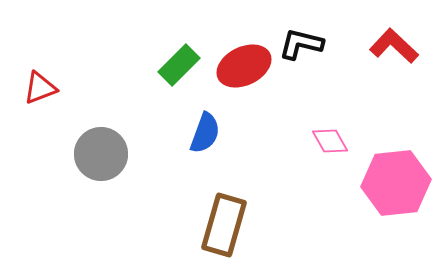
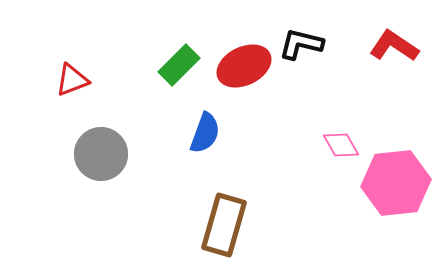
red L-shape: rotated 9 degrees counterclockwise
red triangle: moved 32 px right, 8 px up
pink diamond: moved 11 px right, 4 px down
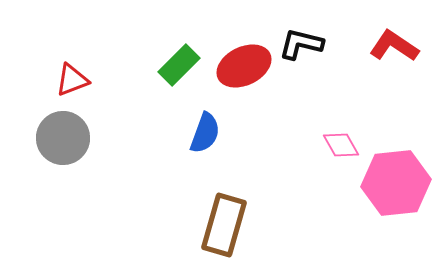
gray circle: moved 38 px left, 16 px up
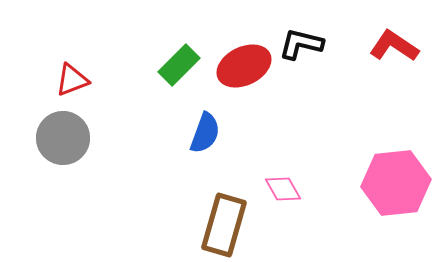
pink diamond: moved 58 px left, 44 px down
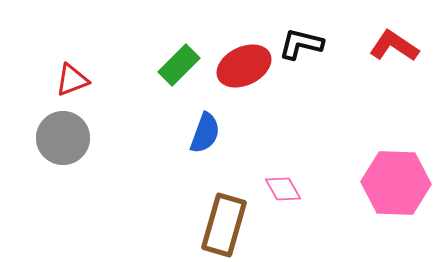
pink hexagon: rotated 8 degrees clockwise
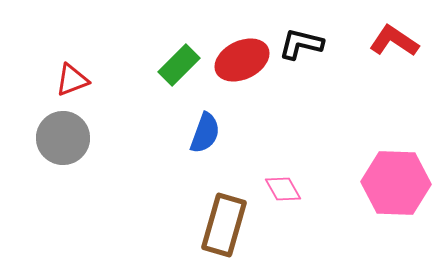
red L-shape: moved 5 px up
red ellipse: moved 2 px left, 6 px up
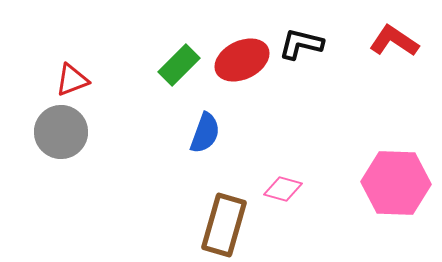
gray circle: moved 2 px left, 6 px up
pink diamond: rotated 45 degrees counterclockwise
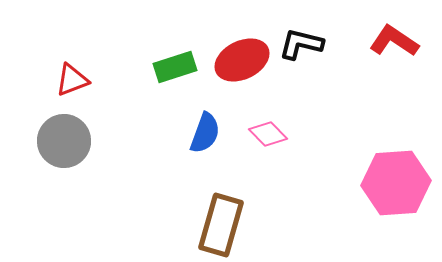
green rectangle: moved 4 px left, 2 px down; rotated 27 degrees clockwise
gray circle: moved 3 px right, 9 px down
pink hexagon: rotated 6 degrees counterclockwise
pink diamond: moved 15 px left, 55 px up; rotated 30 degrees clockwise
brown rectangle: moved 3 px left
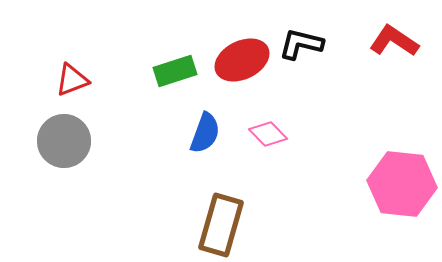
green rectangle: moved 4 px down
pink hexagon: moved 6 px right, 1 px down; rotated 10 degrees clockwise
